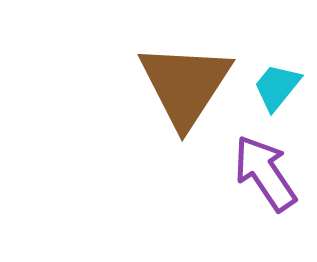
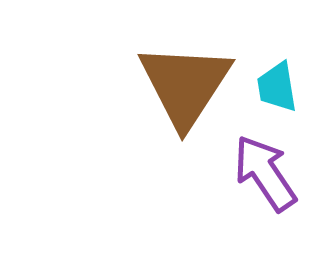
cyan trapezoid: rotated 48 degrees counterclockwise
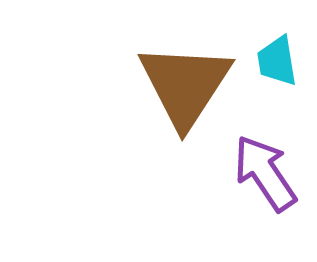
cyan trapezoid: moved 26 px up
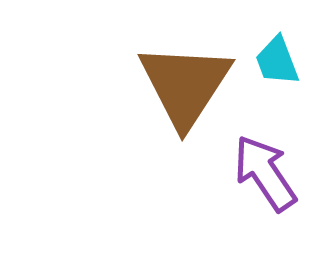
cyan trapezoid: rotated 12 degrees counterclockwise
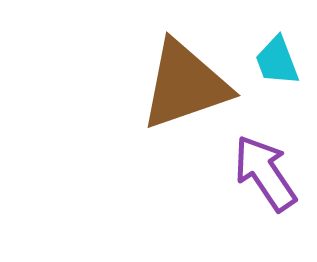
brown triangle: rotated 38 degrees clockwise
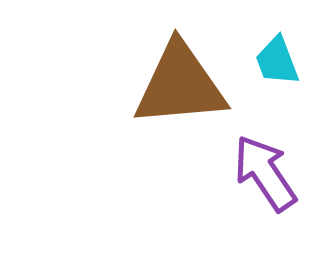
brown triangle: moved 5 px left; rotated 14 degrees clockwise
